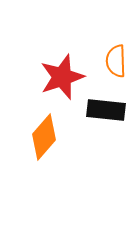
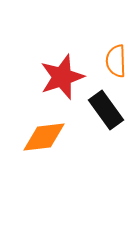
black rectangle: rotated 48 degrees clockwise
orange diamond: rotated 42 degrees clockwise
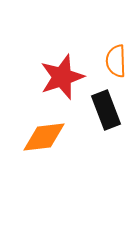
black rectangle: rotated 15 degrees clockwise
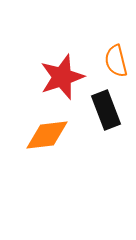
orange semicircle: rotated 12 degrees counterclockwise
orange diamond: moved 3 px right, 2 px up
